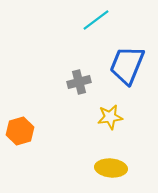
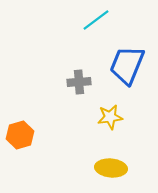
gray cross: rotated 10 degrees clockwise
orange hexagon: moved 4 px down
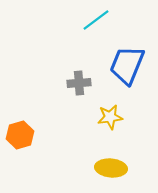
gray cross: moved 1 px down
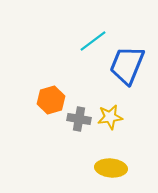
cyan line: moved 3 px left, 21 px down
gray cross: moved 36 px down; rotated 15 degrees clockwise
orange hexagon: moved 31 px right, 35 px up
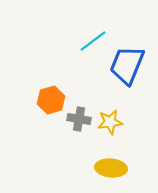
yellow star: moved 5 px down
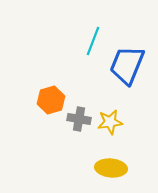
cyan line: rotated 32 degrees counterclockwise
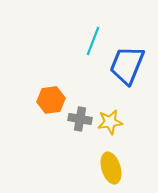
orange hexagon: rotated 8 degrees clockwise
gray cross: moved 1 px right
yellow ellipse: rotated 68 degrees clockwise
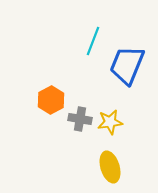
orange hexagon: rotated 20 degrees counterclockwise
yellow ellipse: moved 1 px left, 1 px up
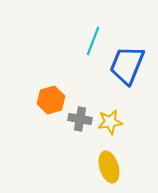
orange hexagon: rotated 12 degrees clockwise
yellow ellipse: moved 1 px left
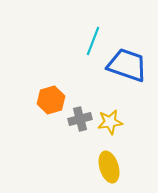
blue trapezoid: rotated 87 degrees clockwise
gray cross: rotated 25 degrees counterclockwise
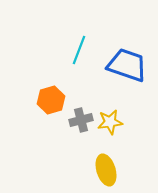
cyan line: moved 14 px left, 9 px down
gray cross: moved 1 px right, 1 px down
yellow ellipse: moved 3 px left, 3 px down
